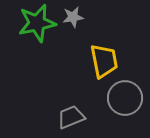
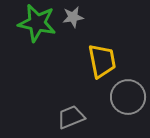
green star: rotated 24 degrees clockwise
yellow trapezoid: moved 2 px left
gray circle: moved 3 px right, 1 px up
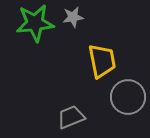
green star: moved 2 px left; rotated 18 degrees counterclockwise
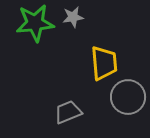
yellow trapezoid: moved 2 px right, 2 px down; rotated 6 degrees clockwise
gray trapezoid: moved 3 px left, 5 px up
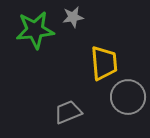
green star: moved 7 px down
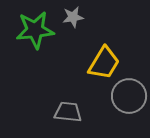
yellow trapezoid: rotated 36 degrees clockwise
gray circle: moved 1 px right, 1 px up
gray trapezoid: rotated 28 degrees clockwise
